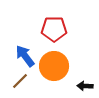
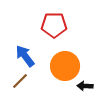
red pentagon: moved 4 px up
orange circle: moved 11 px right
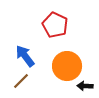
red pentagon: moved 1 px right; rotated 25 degrees clockwise
orange circle: moved 2 px right
brown line: moved 1 px right
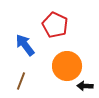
blue arrow: moved 11 px up
brown line: rotated 24 degrees counterclockwise
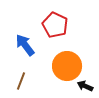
black arrow: rotated 21 degrees clockwise
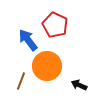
blue arrow: moved 3 px right, 5 px up
orange circle: moved 20 px left
black arrow: moved 6 px left, 1 px up
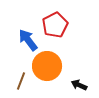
red pentagon: rotated 20 degrees clockwise
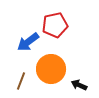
red pentagon: rotated 15 degrees clockwise
blue arrow: moved 2 px down; rotated 90 degrees counterclockwise
orange circle: moved 4 px right, 3 px down
